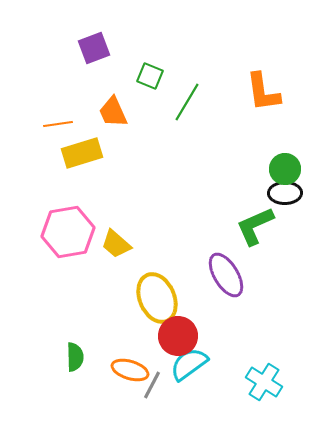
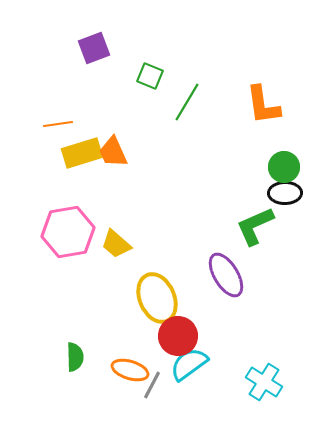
orange L-shape: moved 13 px down
orange trapezoid: moved 40 px down
green circle: moved 1 px left, 2 px up
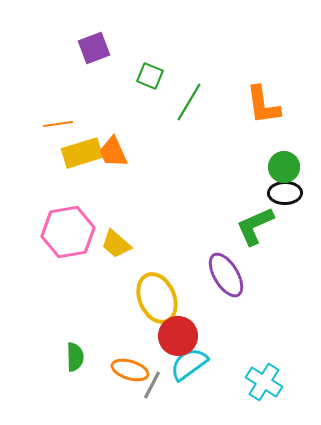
green line: moved 2 px right
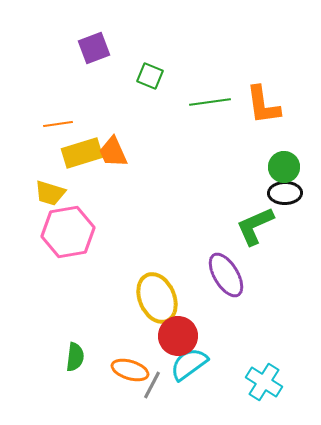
green line: moved 21 px right; rotated 51 degrees clockwise
yellow trapezoid: moved 66 px left, 51 px up; rotated 24 degrees counterclockwise
green semicircle: rotated 8 degrees clockwise
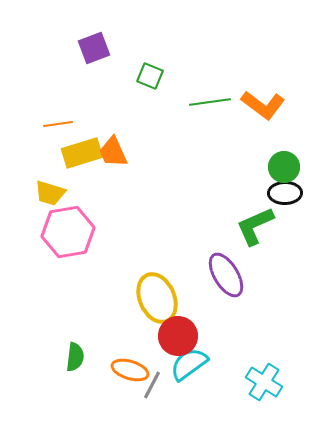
orange L-shape: rotated 45 degrees counterclockwise
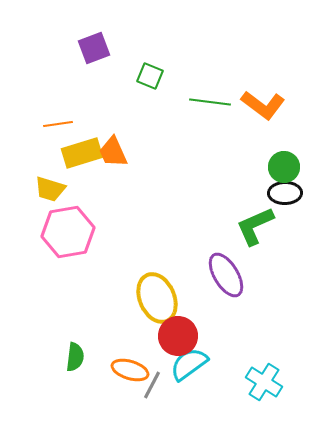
green line: rotated 15 degrees clockwise
yellow trapezoid: moved 4 px up
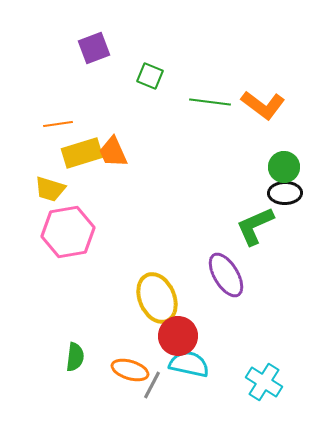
cyan semicircle: rotated 48 degrees clockwise
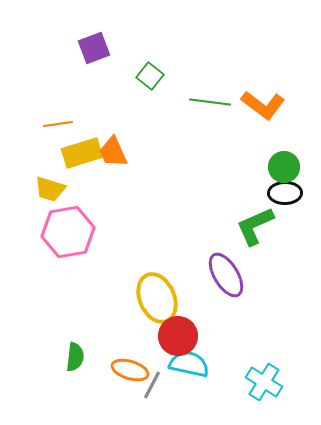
green square: rotated 16 degrees clockwise
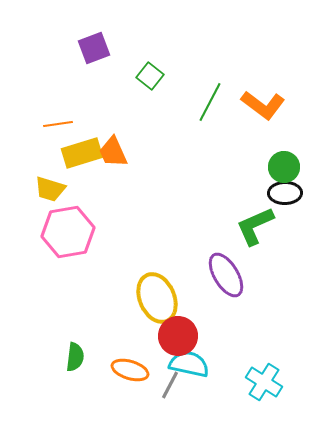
green line: rotated 69 degrees counterclockwise
gray line: moved 18 px right
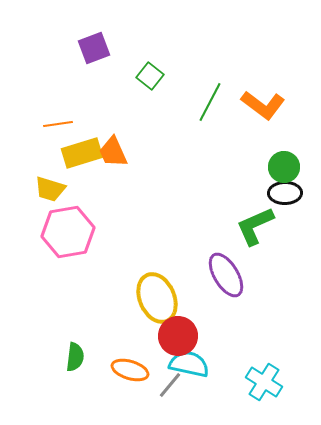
gray line: rotated 12 degrees clockwise
